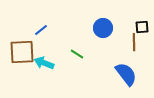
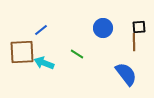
black square: moved 3 px left
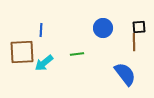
blue line: rotated 48 degrees counterclockwise
green line: rotated 40 degrees counterclockwise
cyan arrow: rotated 60 degrees counterclockwise
blue semicircle: moved 1 px left
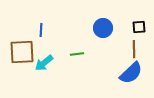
brown line: moved 7 px down
blue semicircle: moved 6 px right, 1 px up; rotated 85 degrees clockwise
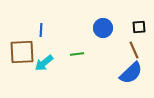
brown line: moved 1 px down; rotated 24 degrees counterclockwise
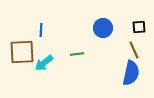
blue semicircle: rotated 35 degrees counterclockwise
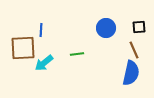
blue circle: moved 3 px right
brown square: moved 1 px right, 4 px up
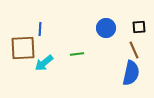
blue line: moved 1 px left, 1 px up
